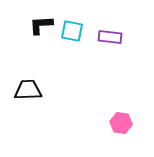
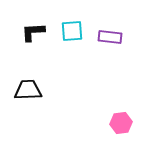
black L-shape: moved 8 px left, 7 px down
cyan square: rotated 15 degrees counterclockwise
pink hexagon: rotated 15 degrees counterclockwise
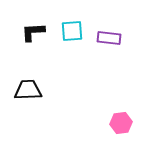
purple rectangle: moved 1 px left, 1 px down
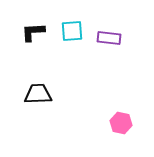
black trapezoid: moved 10 px right, 4 px down
pink hexagon: rotated 20 degrees clockwise
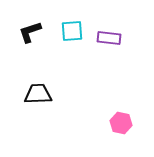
black L-shape: moved 3 px left; rotated 15 degrees counterclockwise
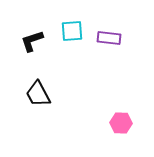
black L-shape: moved 2 px right, 9 px down
black trapezoid: rotated 116 degrees counterclockwise
pink hexagon: rotated 10 degrees counterclockwise
